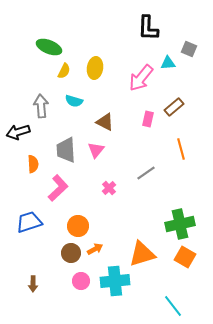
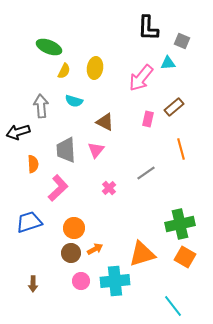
gray square: moved 7 px left, 8 px up
orange circle: moved 4 px left, 2 px down
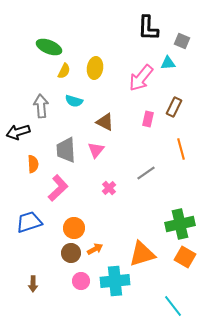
brown rectangle: rotated 24 degrees counterclockwise
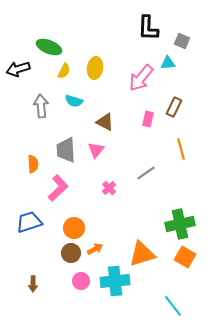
black arrow: moved 63 px up
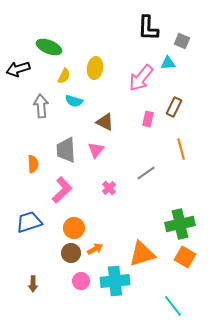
yellow semicircle: moved 5 px down
pink L-shape: moved 4 px right, 2 px down
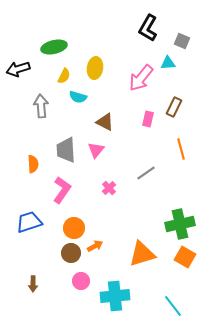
black L-shape: rotated 28 degrees clockwise
green ellipse: moved 5 px right; rotated 35 degrees counterclockwise
cyan semicircle: moved 4 px right, 4 px up
pink L-shape: rotated 12 degrees counterclockwise
orange arrow: moved 3 px up
cyan cross: moved 15 px down
